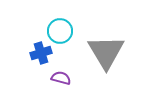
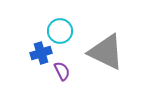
gray triangle: rotated 33 degrees counterclockwise
purple semicircle: moved 1 px right, 7 px up; rotated 48 degrees clockwise
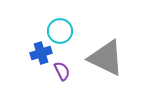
gray triangle: moved 6 px down
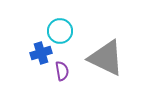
purple semicircle: rotated 18 degrees clockwise
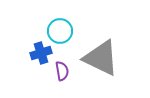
gray triangle: moved 5 px left
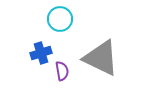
cyan circle: moved 12 px up
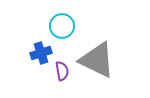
cyan circle: moved 2 px right, 7 px down
gray triangle: moved 4 px left, 2 px down
